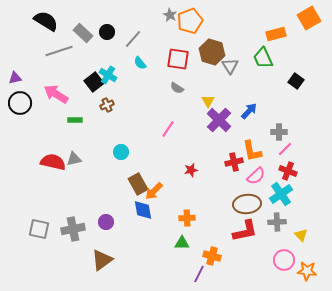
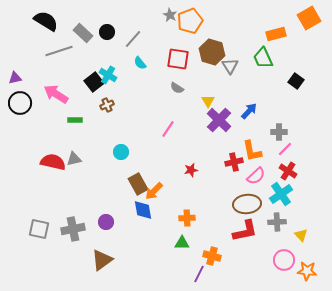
red cross at (288, 171): rotated 12 degrees clockwise
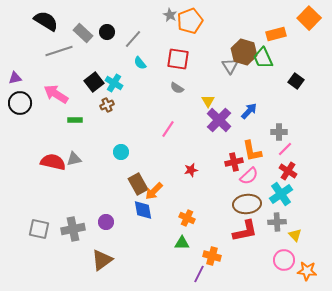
orange square at (309, 18): rotated 15 degrees counterclockwise
brown hexagon at (212, 52): moved 32 px right
cyan cross at (108, 75): moved 6 px right, 8 px down
pink semicircle at (256, 176): moved 7 px left
orange cross at (187, 218): rotated 28 degrees clockwise
yellow triangle at (301, 235): moved 6 px left
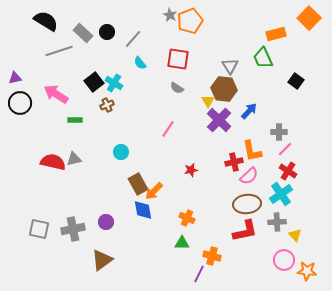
brown hexagon at (244, 52): moved 20 px left, 37 px down; rotated 10 degrees counterclockwise
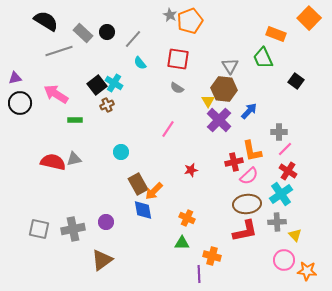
orange rectangle at (276, 34): rotated 36 degrees clockwise
black square at (94, 82): moved 3 px right, 3 px down
purple line at (199, 274): rotated 30 degrees counterclockwise
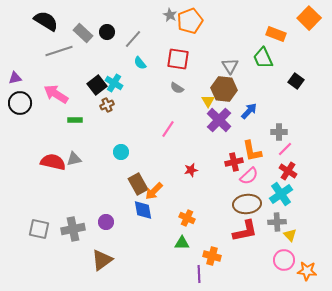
yellow triangle at (295, 235): moved 5 px left
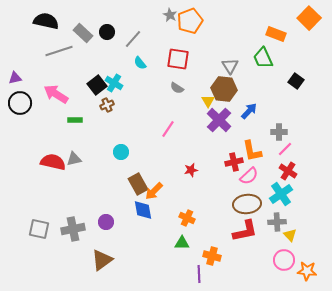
black semicircle at (46, 21): rotated 20 degrees counterclockwise
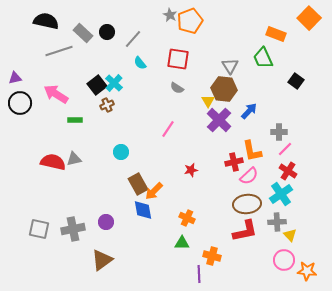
cyan cross at (114, 83): rotated 12 degrees clockwise
